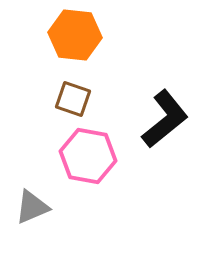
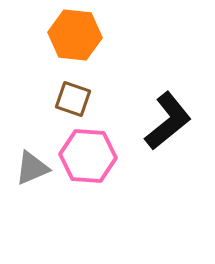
black L-shape: moved 3 px right, 2 px down
pink hexagon: rotated 6 degrees counterclockwise
gray triangle: moved 39 px up
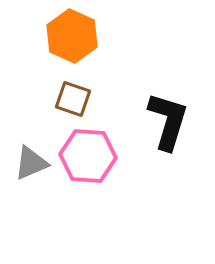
orange hexagon: moved 3 px left, 1 px down; rotated 18 degrees clockwise
black L-shape: rotated 34 degrees counterclockwise
gray triangle: moved 1 px left, 5 px up
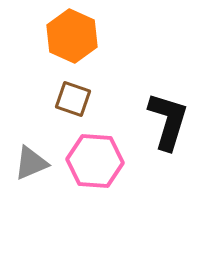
pink hexagon: moved 7 px right, 5 px down
